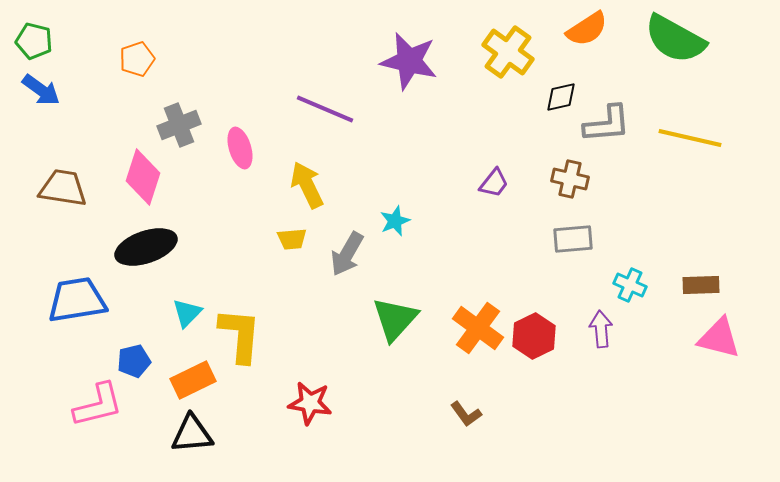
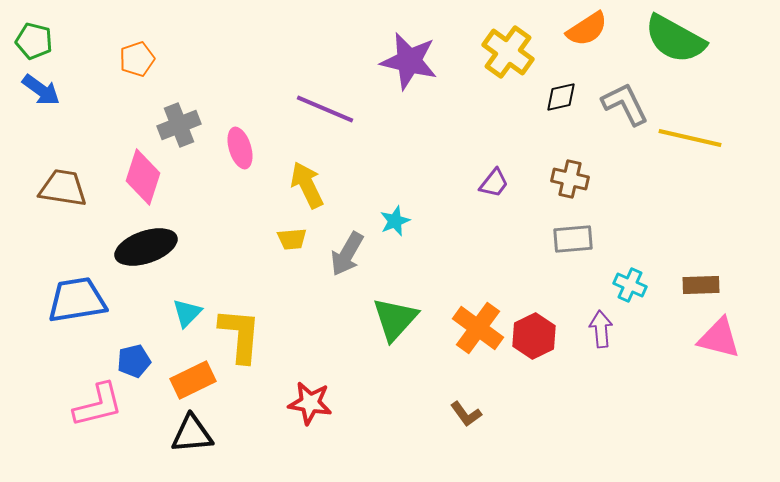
gray L-shape: moved 18 px right, 20 px up; rotated 111 degrees counterclockwise
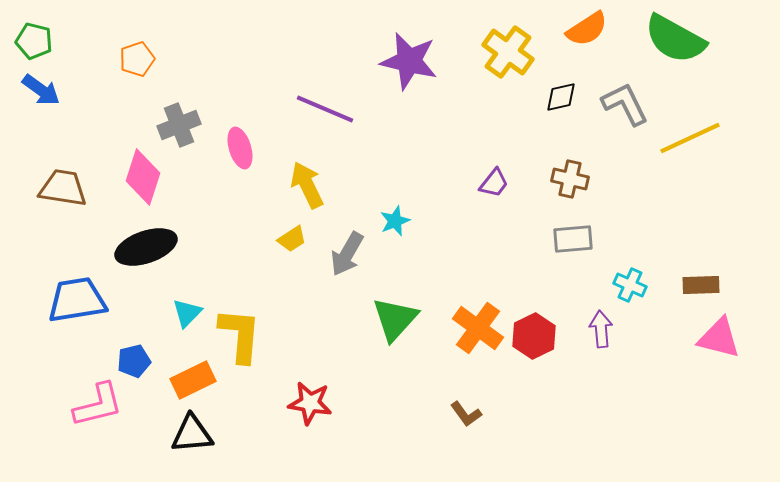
yellow line: rotated 38 degrees counterclockwise
yellow trapezoid: rotated 28 degrees counterclockwise
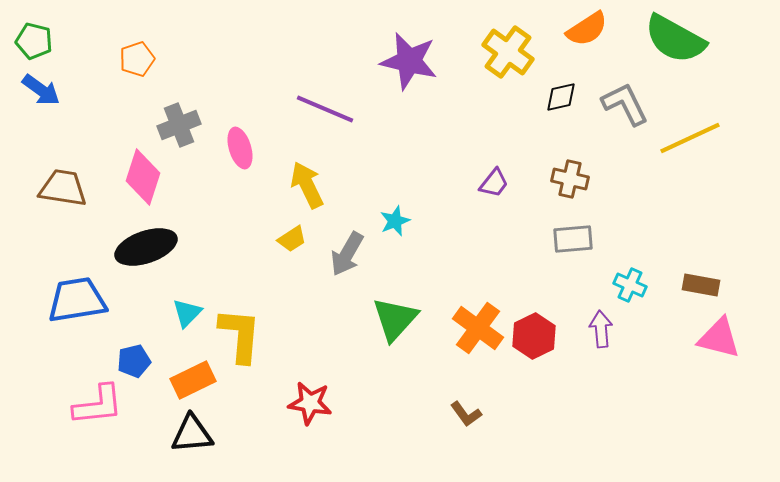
brown rectangle: rotated 12 degrees clockwise
pink L-shape: rotated 8 degrees clockwise
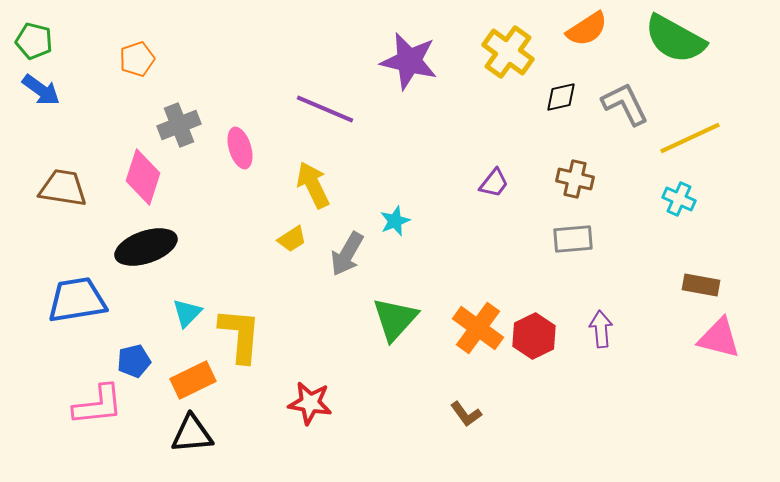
brown cross: moved 5 px right
yellow arrow: moved 6 px right
cyan cross: moved 49 px right, 86 px up
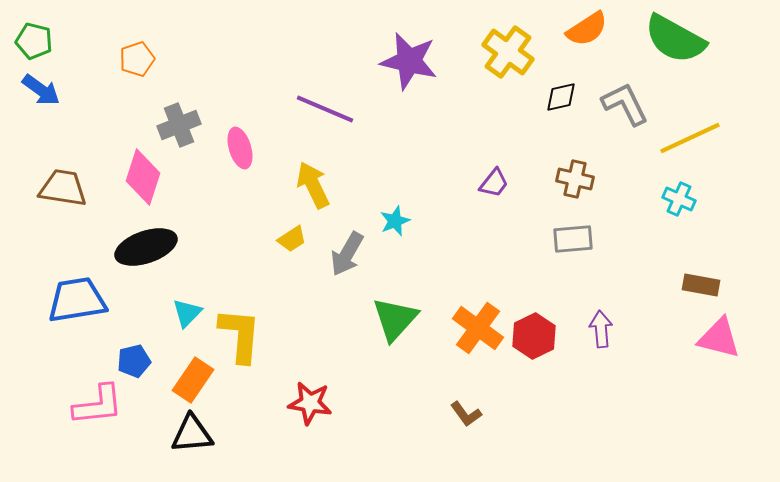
orange rectangle: rotated 30 degrees counterclockwise
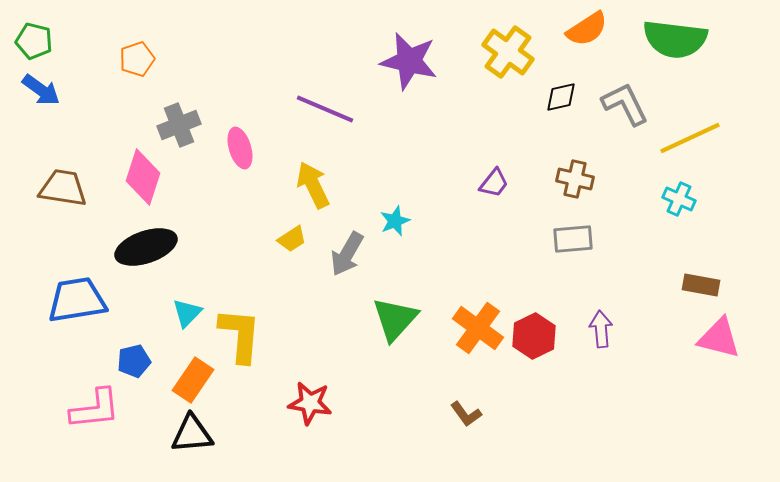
green semicircle: rotated 22 degrees counterclockwise
pink L-shape: moved 3 px left, 4 px down
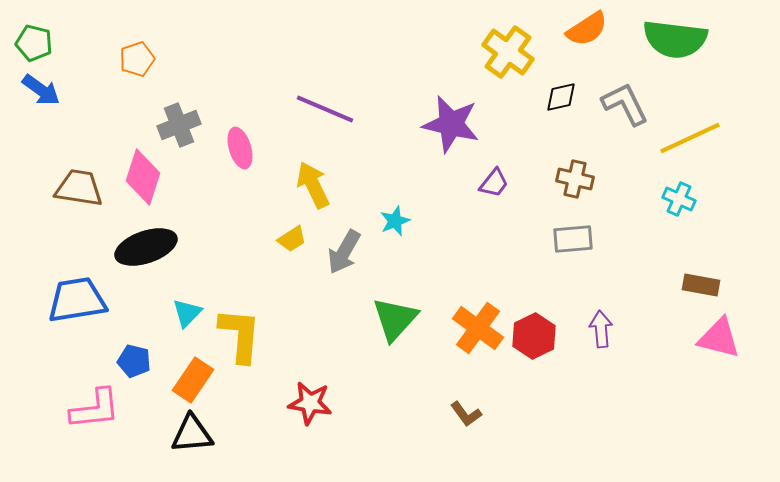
green pentagon: moved 2 px down
purple star: moved 42 px right, 63 px down
brown trapezoid: moved 16 px right
gray arrow: moved 3 px left, 2 px up
blue pentagon: rotated 28 degrees clockwise
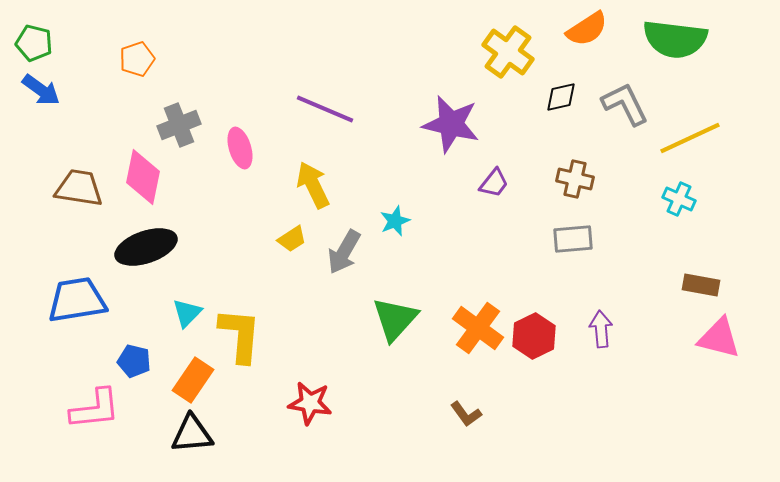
pink diamond: rotated 6 degrees counterclockwise
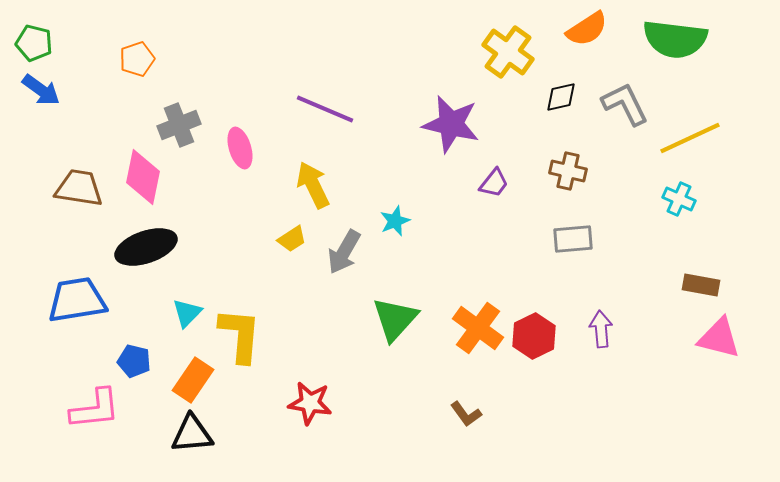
brown cross: moved 7 px left, 8 px up
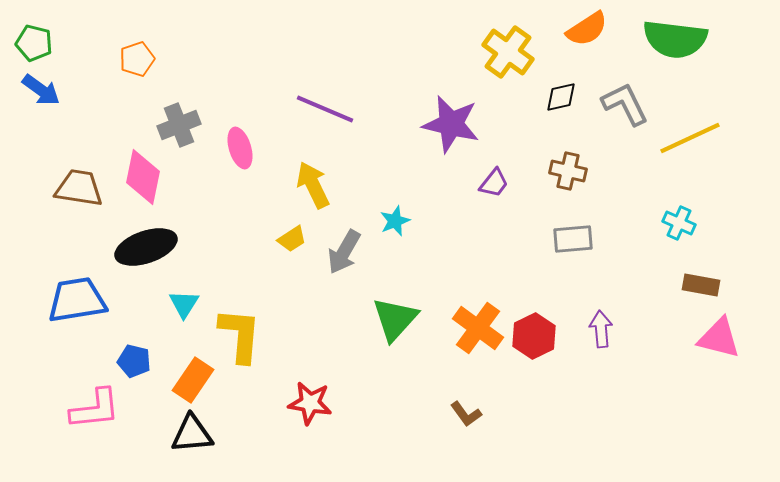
cyan cross: moved 24 px down
cyan triangle: moved 3 px left, 9 px up; rotated 12 degrees counterclockwise
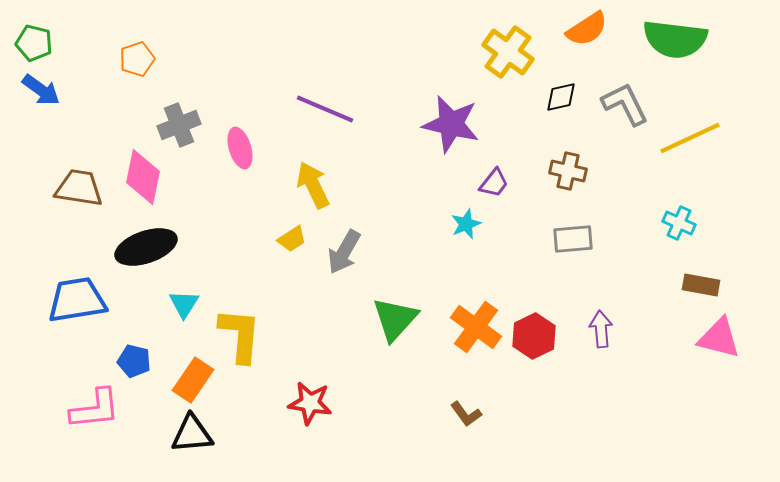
cyan star: moved 71 px right, 3 px down
orange cross: moved 2 px left, 1 px up
